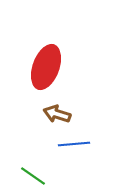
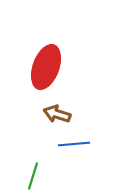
green line: rotated 72 degrees clockwise
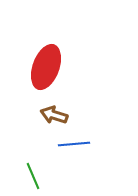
brown arrow: moved 3 px left, 1 px down
green line: rotated 40 degrees counterclockwise
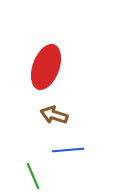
blue line: moved 6 px left, 6 px down
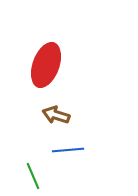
red ellipse: moved 2 px up
brown arrow: moved 2 px right
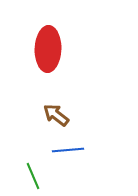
red ellipse: moved 2 px right, 16 px up; rotated 18 degrees counterclockwise
brown arrow: rotated 20 degrees clockwise
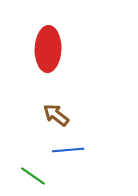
green line: rotated 32 degrees counterclockwise
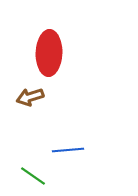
red ellipse: moved 1 px right, 4 px down
brown arrow: moved 26 px left, 18 px up; rotated 56 degrees counterclockwise
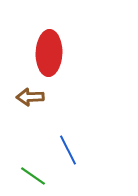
brown arrow: rotated 16 degrees clockwise
blue line: rotated 68 degrees clockwise
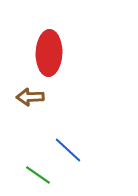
blue line: rotated 20 degrees counterclockwise
green line: moved 5 px right, 1 px up
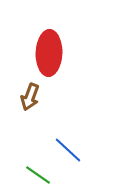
brown arrow: rotated 68 degrees counterclockwise
